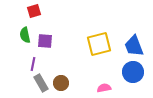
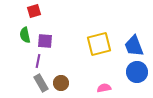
purple line: moved 5 px right, 3 px up
blue circle: moved 4 px right
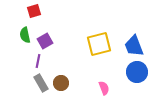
purple square: rotated 35 degrees counterclockwise
pink semicircle: rotated 80 degrees clockwise
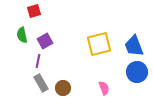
green semicircle: moved 3 px left
brown circle: moved 2 px right, 5 px down
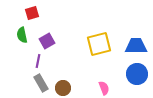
red square: moved 2 px left, 2 px down
purple square: moved 2 px right
blue trapezoid: moved 2 px right; rotated 110 degrees clockwise
blue circle: moved 2 px down
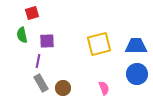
purple square: rotated 28 degrees clockwise
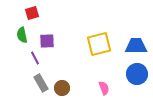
purple line: moved 3 px left, 3 px up; rotated 40 degrees counterclockwise
brown circle: moved 1 px left
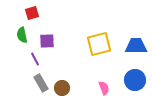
purple line: moved 1 px down
blue circle: moved 2 px left, 6 px down
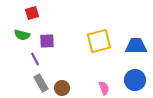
green semicircle: rotated 63 degrees counterclockwise
yellow square: moved 3 px up
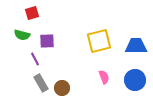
pink semicircle: moved 11 px up
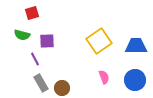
yellow square: rotated 20 degrees counterclockwise
